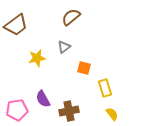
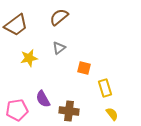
brown semicircle: moved 12 px left
gray triangle: moved 5 px left, 1 px down
yellow star: moved 8 px left
brown cross: rotated 18 degrees clockwise
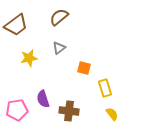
purple semicircle: rotated 12 degrees clockwise
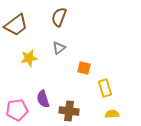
brown semicircle: rotated 30 degrees counterclockwise
yellow semicircle: rotated 56 degrees counterclockwise
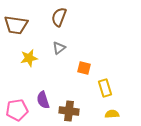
brown trapezoid: rotated 45 degrees clockwise
purple semicircle: moved 1 px down
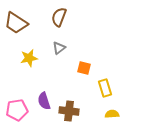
brown trapezoid: moved 2 px up; rotated 25 degrees clockwise
purple semicircle: moved 1 px right, 1 px down
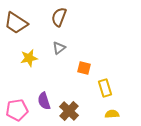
brown cross: rotated 36 degrees clockwise
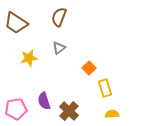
orange square: moved 5 px right; rotated 32 degrees clockwise
pink pentagon: moved 1 px left, 1 px up
